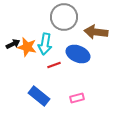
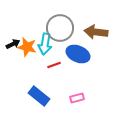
gray circle: moved 4 px left, 11 px down
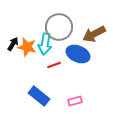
gray circle: moved 1 px left, 1 px up
brown arrow: moved 2 px left, 2 px down; rotated 35 degrees counterclockwise
black arrow: rotated 32 degrees counterclockwise
pink rectangle: moved 2 px left, 3 px down
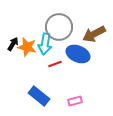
red line: moved 1 px right, 1 px up
